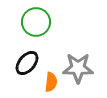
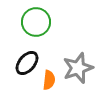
gray star: rotated 20 degrees counterclockwise
orange semicircle: moved 2 px left, 2 px up
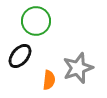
green circle: moved 1 px up
black ellipse: moved 7 px left, 7 px up
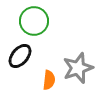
green circle: moved 2 px left
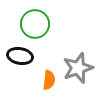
green circle: moved 1 px right, 3 px down
black ellipse: rotated 60 degrees clockwise
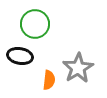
gray star: rotated 12 degrees counterclockwise
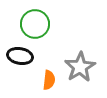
gray star: moved 2 px right, 1 px up
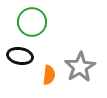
green circle: moved 3 px left, 2 px up
orange semicircle: moved 5 px up
